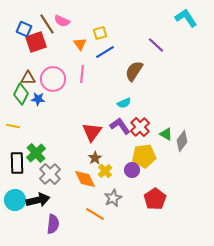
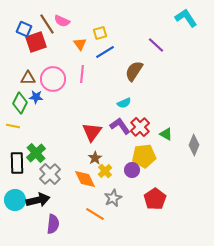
green diamond: moved 1 px left, 9 px down
blue star: moved 2 px left, 2 px up
gray diamond: moved 12 px right, 4 px down; rotated 15 degrees counterclockwise
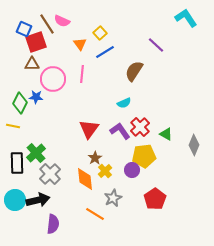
yellow square: rotated 24 degrees counterclockwise
brown triangle: moved 4 px right, 14 px up
purple L-shape: moved 5 px down
red triangle: moved 3 px left, 3 px up
orange diamond: rotated 20 degrees clockwise
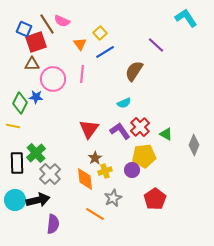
yellow cross: rotated 24 degrees clockwise
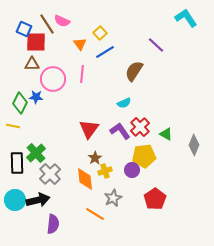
red square: rotated 20 degrees clockwise
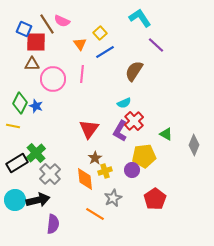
cyan L-shape: moved 46 px left
blue star: moved 9 px down; rotated 16 degrees clockwise
red cross: moved 6 px left, 6 px up
purple L-shape: rotated 115 degrees counterclockwise
black rectangle: rotated 60 degrees clockwise
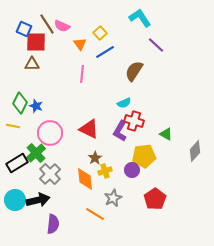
pink semicircle: moved 5 px down
pink circle: moved 3 px left, 54 px down
red cross: rotated 30 degrees counterclockwise
red triangle: rotated 40 degrees counterclockwise
gray diamond: moved 1 px right, 6 px down; rotated 20 degrees clockwise
